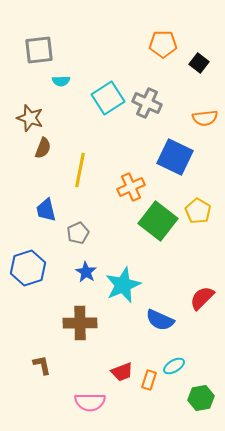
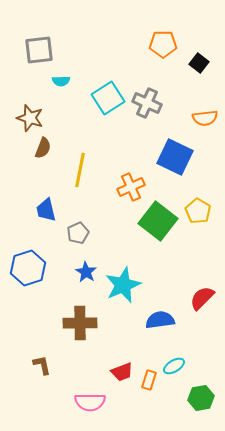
blue semicircle: rotated 148 degrees clockwise
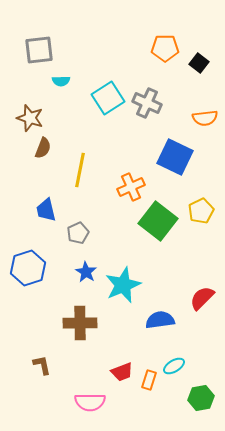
orange pentagon: moved 2 px right, 4 px down
yellow pentagon: moved 3 px right; rotated 15 degrees clockwise
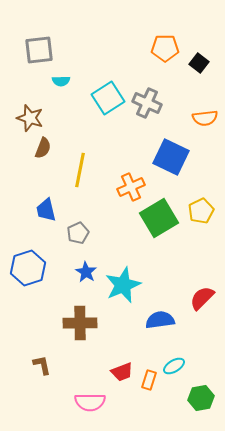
blue square: moved 4 px left
green square: moved 1 px right, 3 px up; rotated 21 degrees clockwise
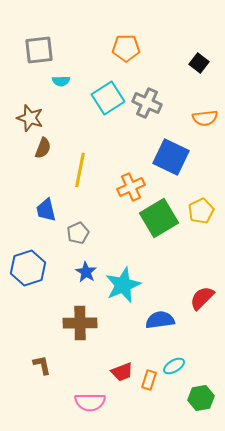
orange pentagon: moved 39 px left
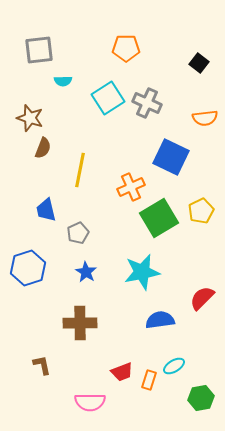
cyan semicircle: moved 2 px right
cyan star: moved 19 px right, 13 px up; rotated 12 degrees clockwise
